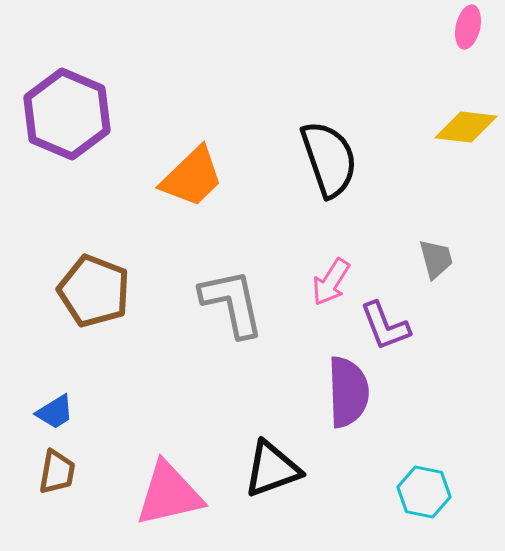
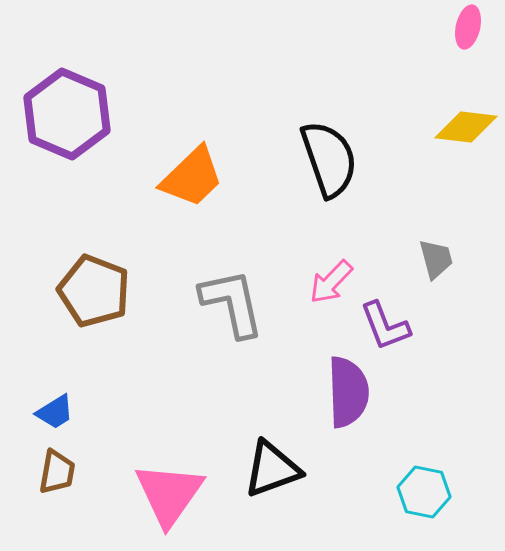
pink arrow: rotated 12 degrees clockwise
pink triangle: rotated 42 degrees counterclockwise
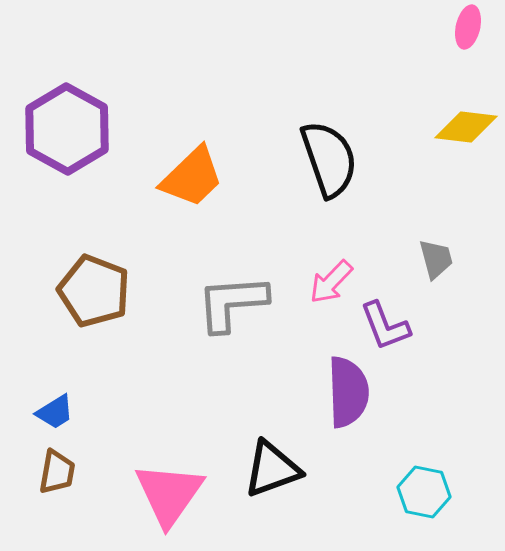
purple hexagon: moved 15 px down; rotated 6 degrees clockwise
gray L-shape: rotated 82 degrees counterclockwise
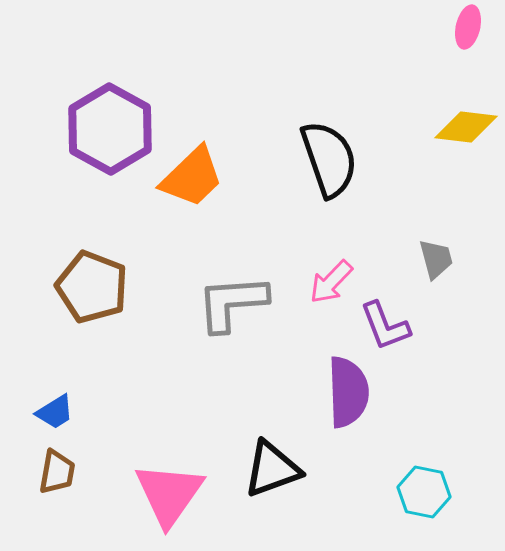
purple hexagon: moved 43 px right
brown pentagon: moved 2 px left, 4 px up
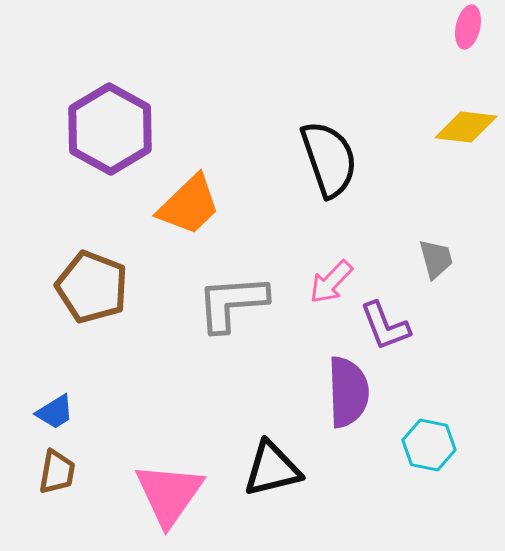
orange trapezoid: moved 3 px left, 28 px down
black triangle: rotated 6 degrees clockwise
cyan hexagon: moved 5 px right, 47 px up
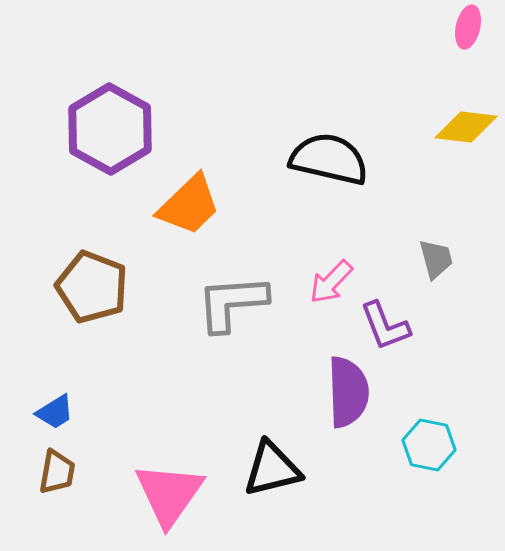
black semicircle: rotated 58 degrees counterclockwise
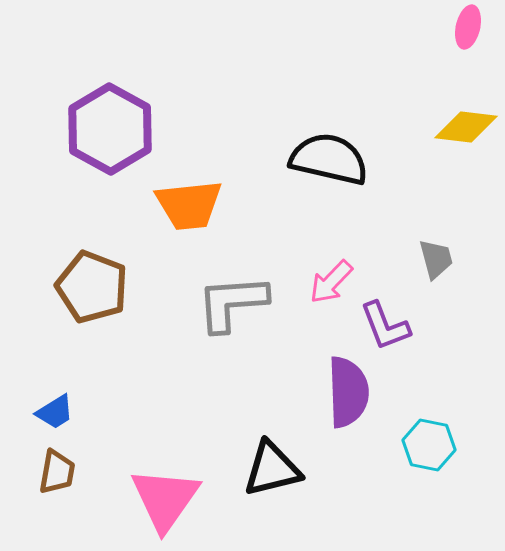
orange trapezoid: rotated 38 degrees clockwise
pink triangle: moved 4 px left, 5 px down
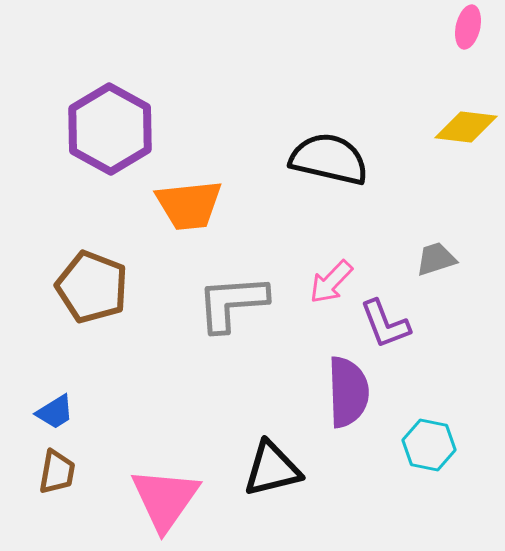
gray trapezoid: rotated 93 degrees counterclockwise
purple L-shape: moved 2 px up
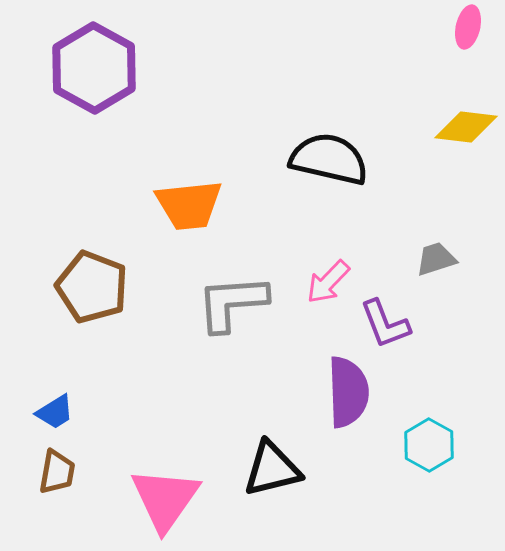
purple hexagon: moved 16 px left, 61 px up
pink arrow: moved 3 px left
cyan hexagon: rotated 18 degrees clockwise
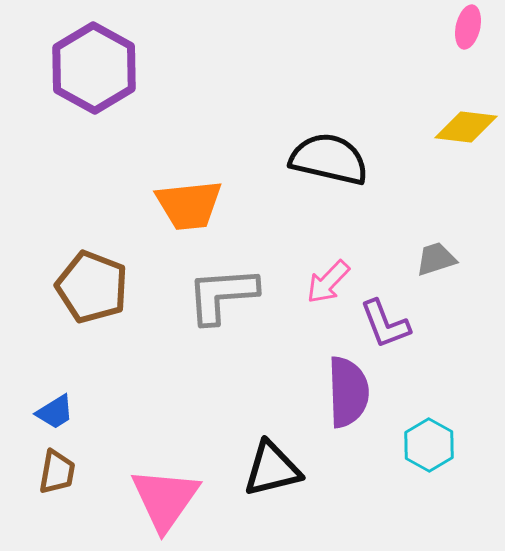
gray L-shape: moved 10 px left, 8 px up
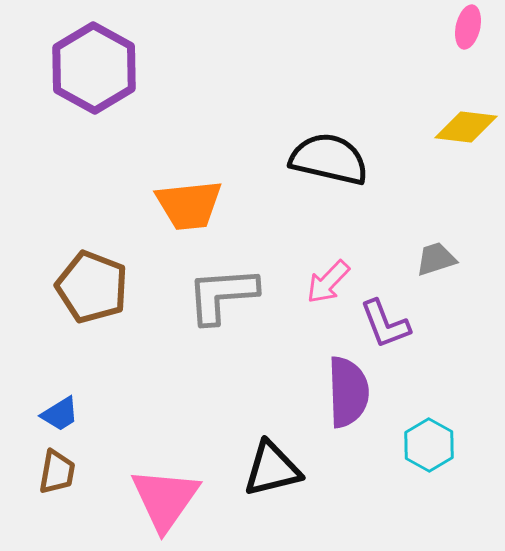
blue trapezoid: moved 5 px right, 2 px down
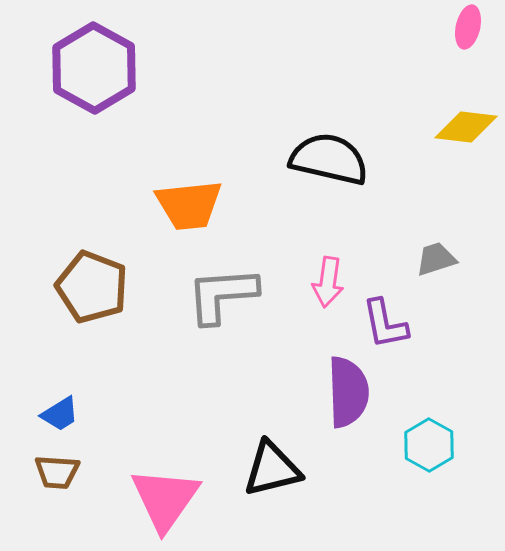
pink arrow: rotated 36 degrees counterclockwise
purple L-shape: rotated 10 degrees clockwise
brown trapezoid: rotated 84 degrees clockwise
